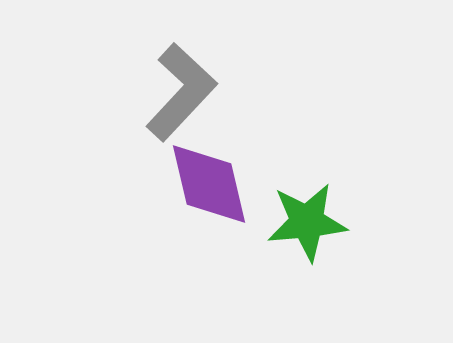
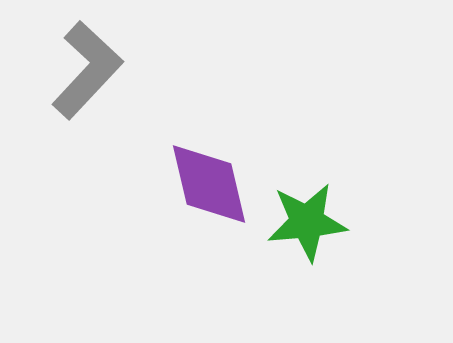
gray L-shape: moved 94 px left, 22 px up
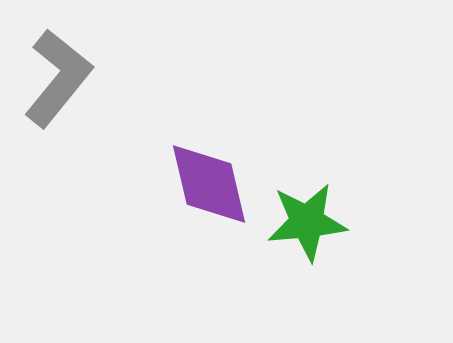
gray L-shape: moved 29 px left, 8 px down; rotated 4 degrees counterclockwise
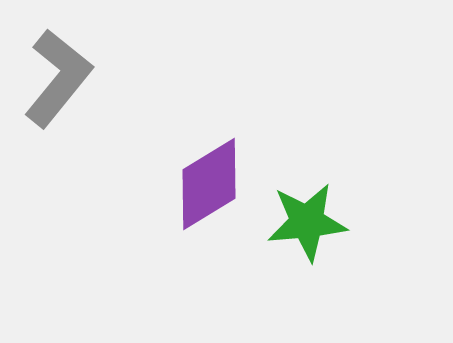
purple diamond: rotated 72 degrees clockwise
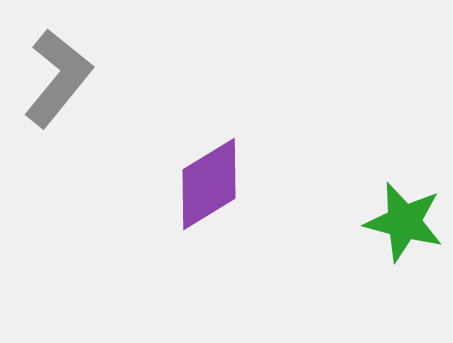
green star: moved 97 px right; rotated 20 degrees clockwise
